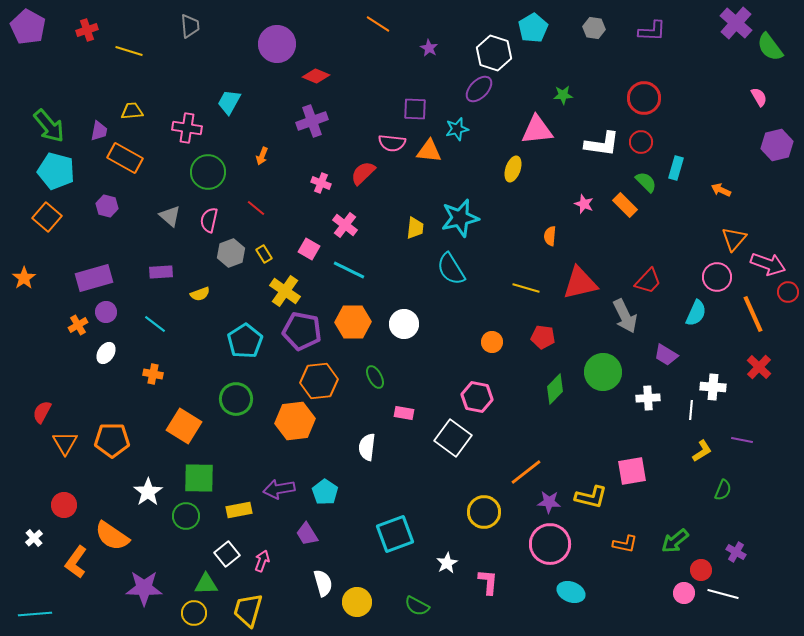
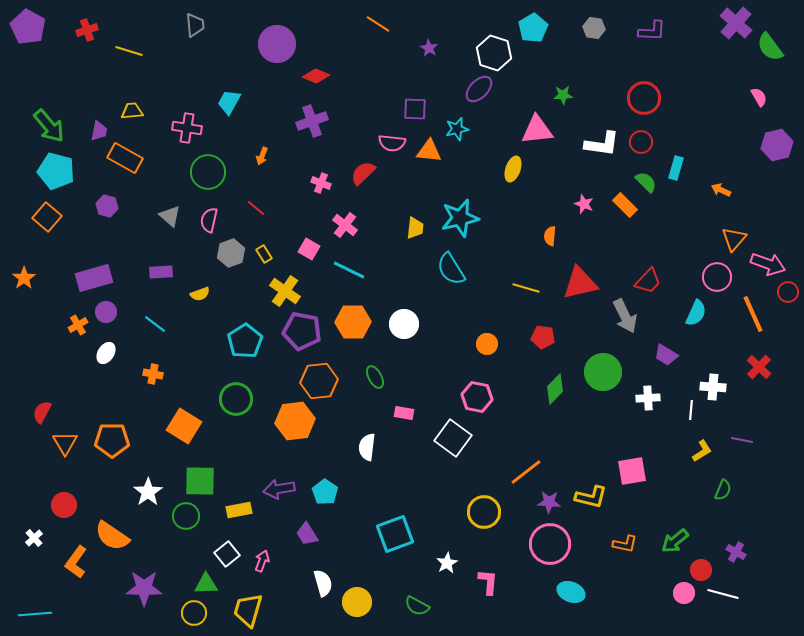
gray trapezoid at (190, 26): moved 5 px right, 1 px up
orange circle at (492, 342): moved 5 px left, 2 px down
green square at (199, 478): moved 1 px right, 3 px down
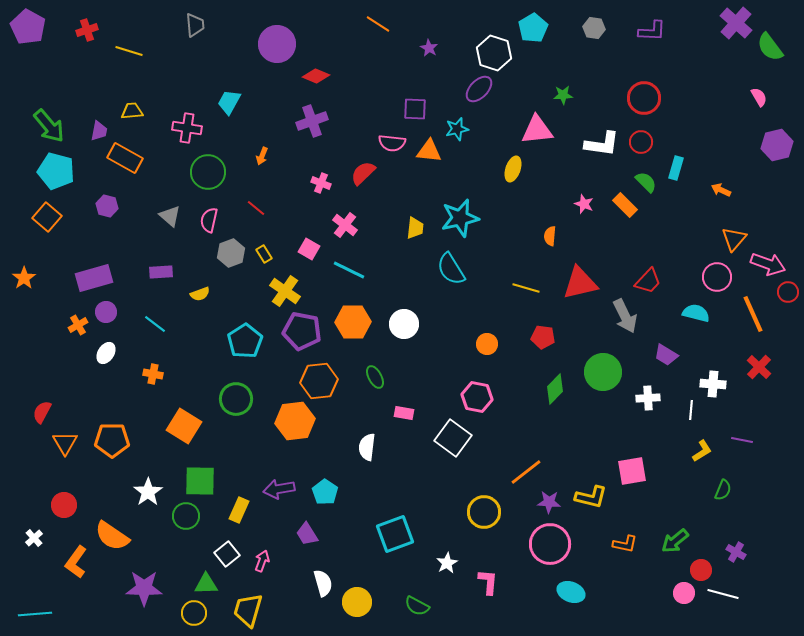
cyan semicircle at (696, 313): rotated 100 degrees counterclockwise
white cross at (713, 387): moved 3 px up
yellow rectangle at (239, 510): rotated 55 degrees counterclockwise
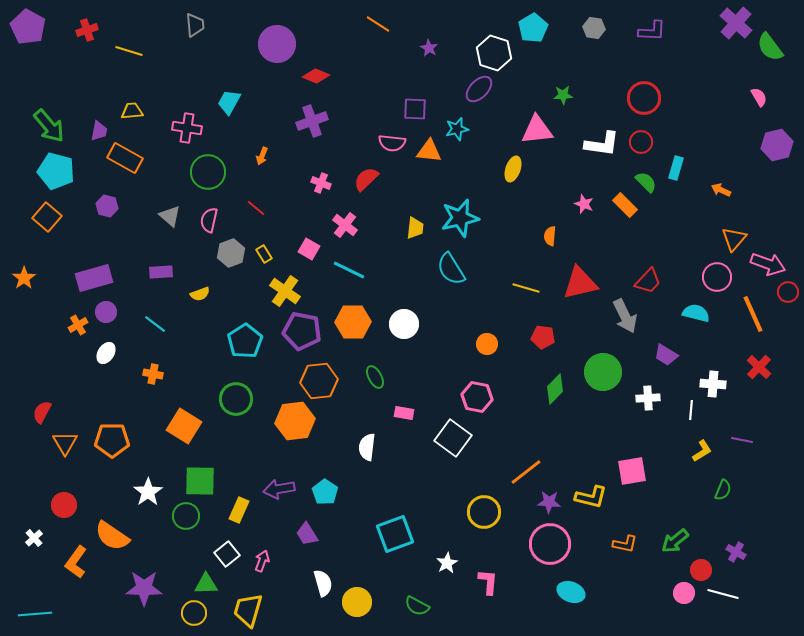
red semicircle at (363, 173): moved 3 px right, 6 px down
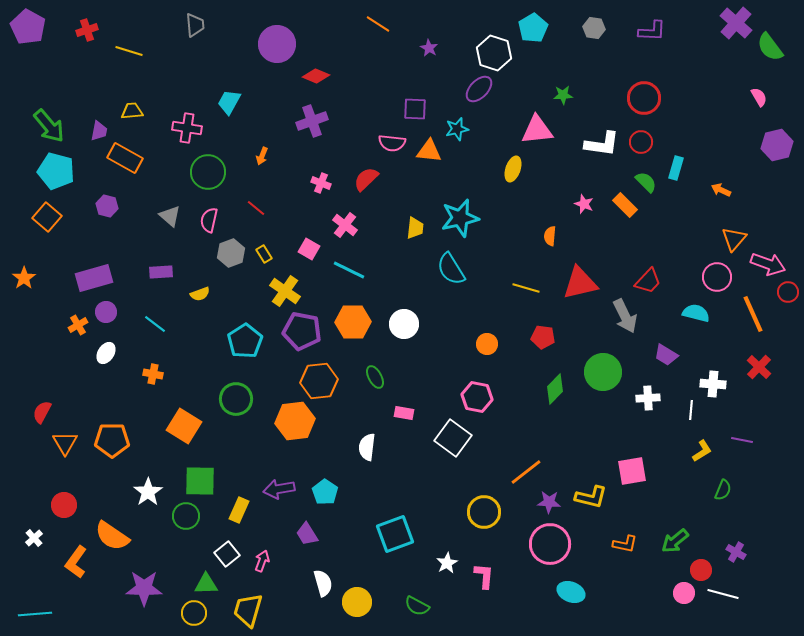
pink L-shape at (488, 582): moved 4 px left, 6 px up
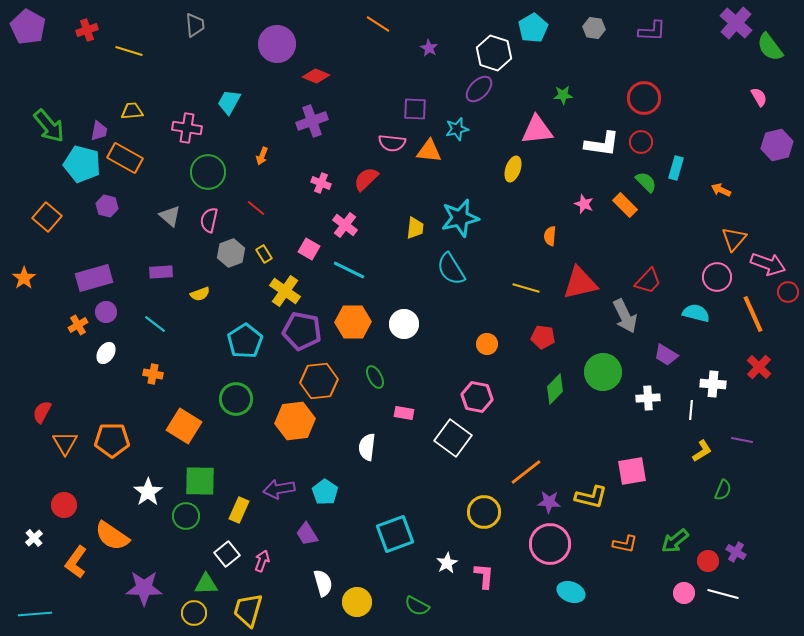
cyan pentagon at (56, 171): moved 26 px right, 7 px up
red circle at (701, 570): moved 7 px right, 9 px up
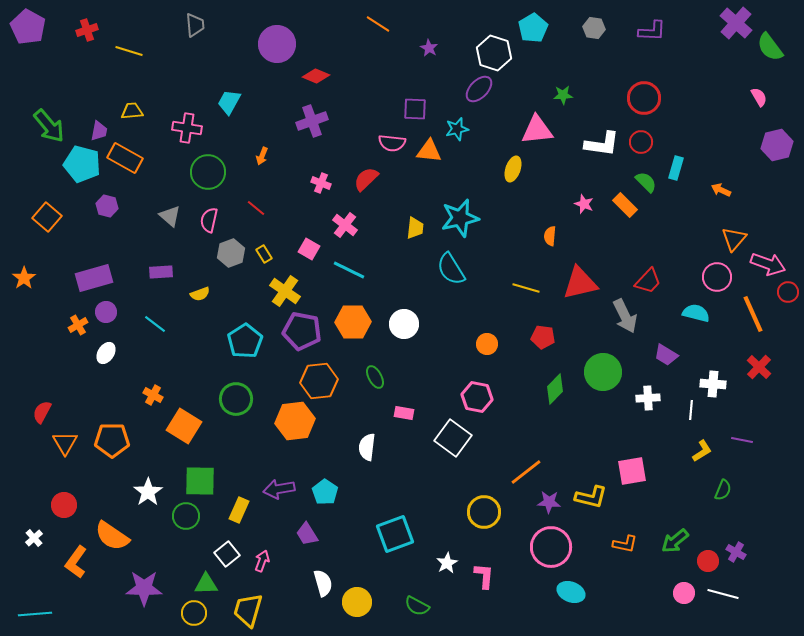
orange cross at (153, 374): moved 21 px down; rotated 18 degrees clockwise
pink circle at (550, 544): moved 1 px right, 3 px down
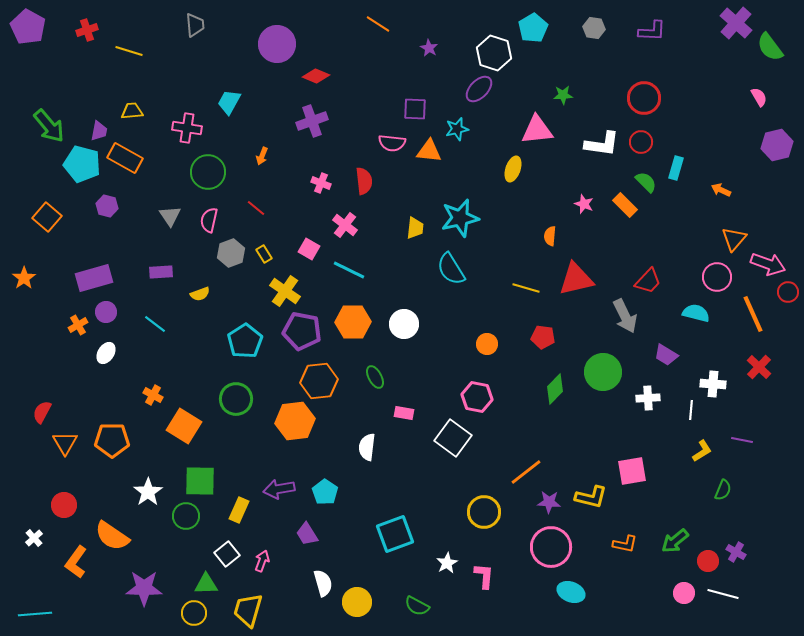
red semicircle at (366, 179): moved 2 px left, 2 px down; rotated 128 degrees clockwise
gray triangle at (170, 216): rotated 15 degrees clockwise
red triangle at (580, 283): moved 4 px left, 4 px up
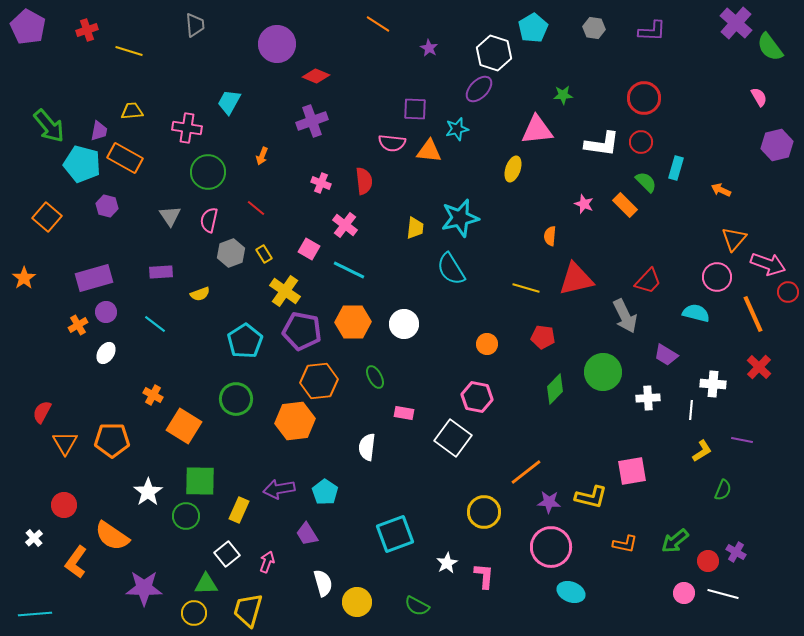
pink arrow at (262, 561): moved 5 px right, 1 px down
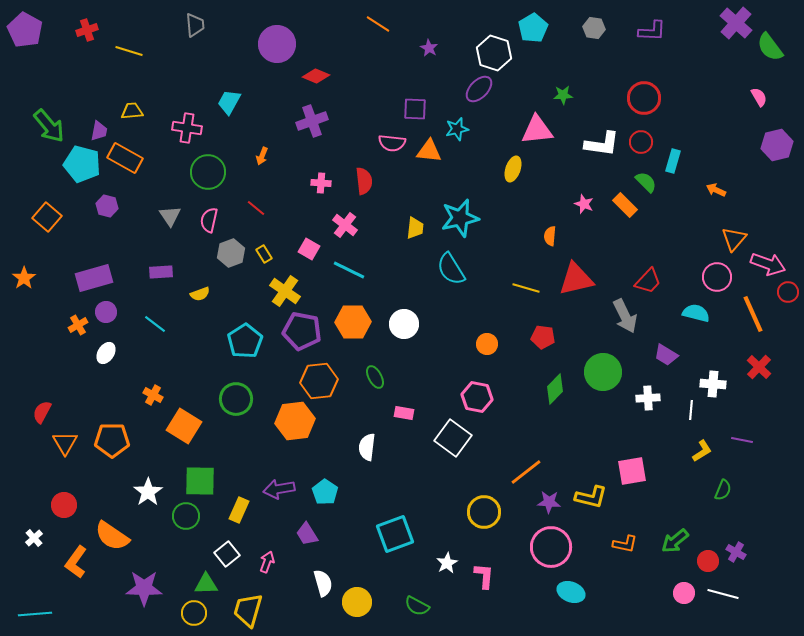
purple pentagon at (28, 27): moved 3 px left, 3 px down
cyan rectangle at (676, 168): moved 3 px left, 7 px up
pink cross at (321, 183): rotated 18 degrees counterclockwise
orange arrow at (721, 190): moved 5 px left
